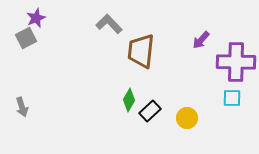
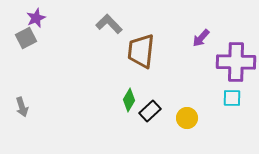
purple arrow: moved 2 px up
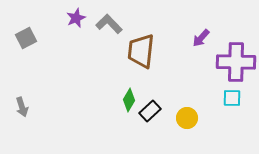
purple star: moved 40 px right
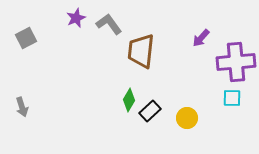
gray L-shape: rotated 8 degrees clockwise
purple cross: rotated 6 degrees counterclockwise
